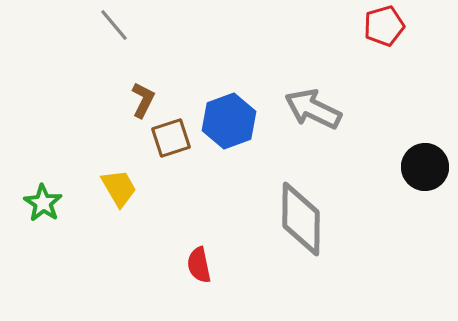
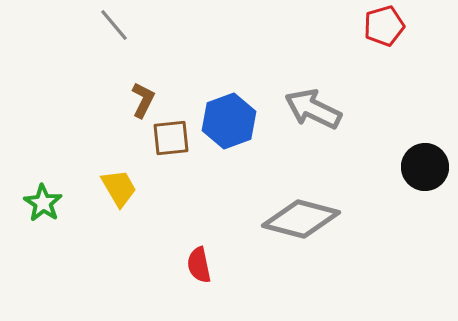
brown square: rotated 12 degrees clockwise
gray diamond: rotated 76 degrees counterclockwise
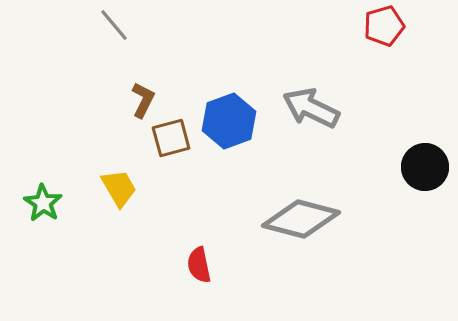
gray arrow: moved 2 px left, 1 px up
brown square: rotated 9 degrees counterclockwise
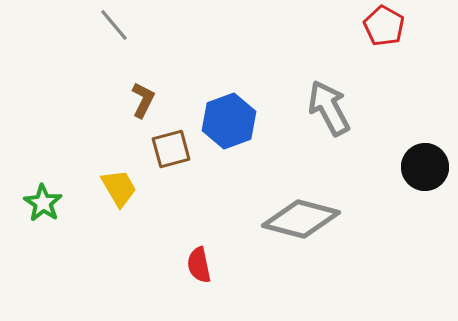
red pentagon: rotated 27 degrees counterclockwise
gray arrow: moved 18 px right; rotated 36 degrees clockwise
brown square: moved 11 px down
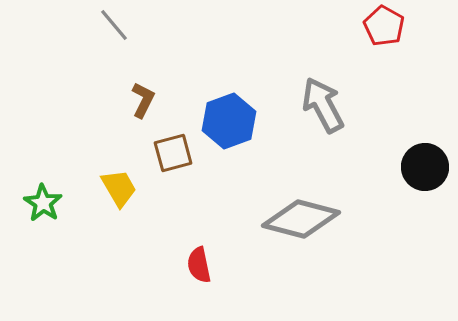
gray arrow: moved 6 px left, 3 px up
brown square: moved 2 px right, 4 px down
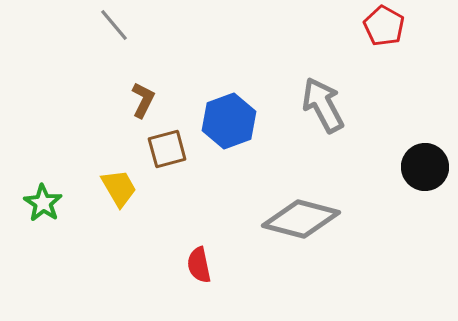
brown square: moved 6 px left, 4 px up
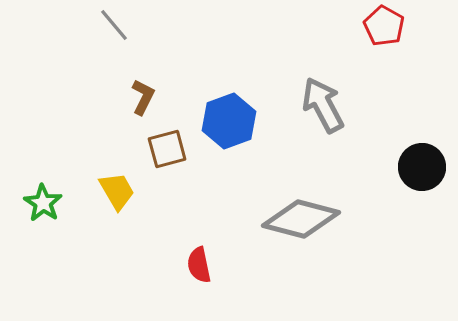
brown L-shape: moved 3 px up
black circle: moved 3 px left
yellow trapezoid: moved 2 px left, 3 px down
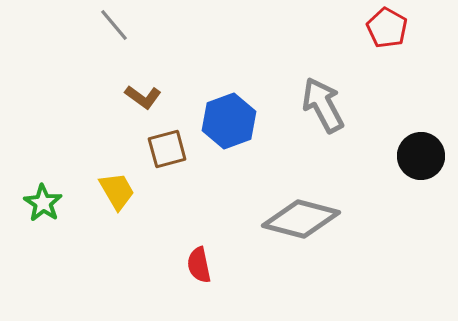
red pentagon: moved 3 px right, 2 px down
brown L-shape: rotated 99 degrees clockwise
black circle: moved 1 px left, 11 px up
